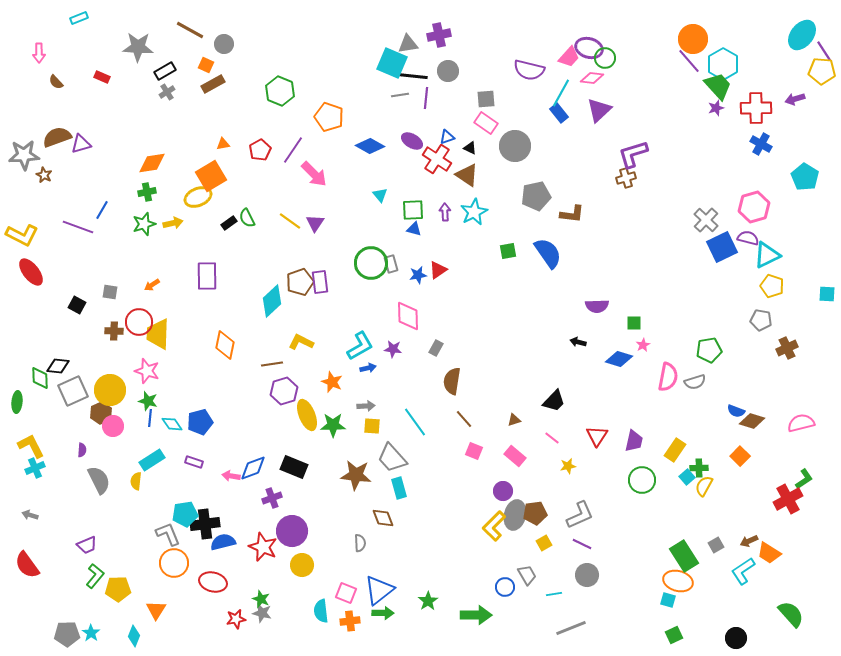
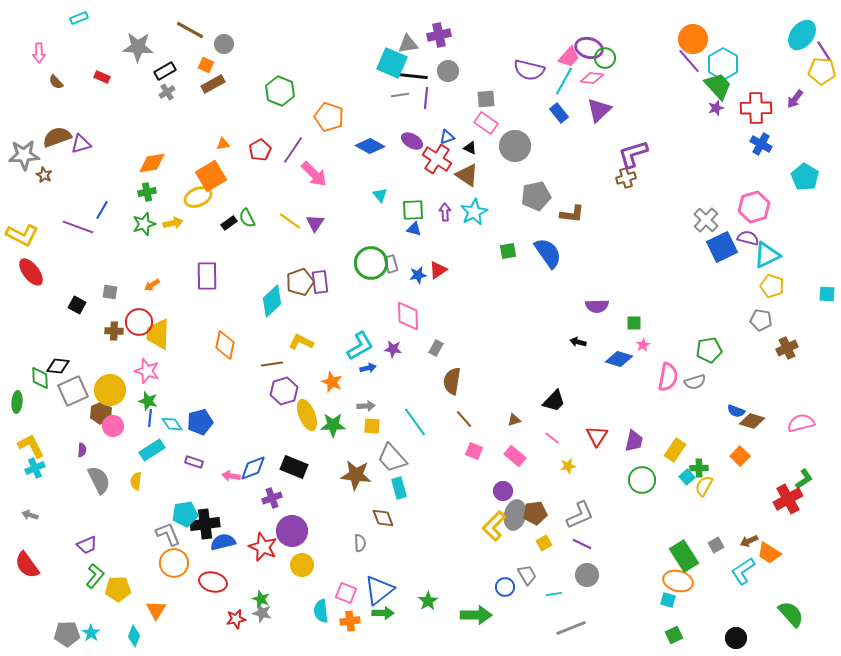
cyan line at (561, 93): moved 3 px right, 12 px up
purple arrow at (795, 99): rotated 36 degrees counterclockwise
cyan rectangle at (152, 460): moved 10 px up
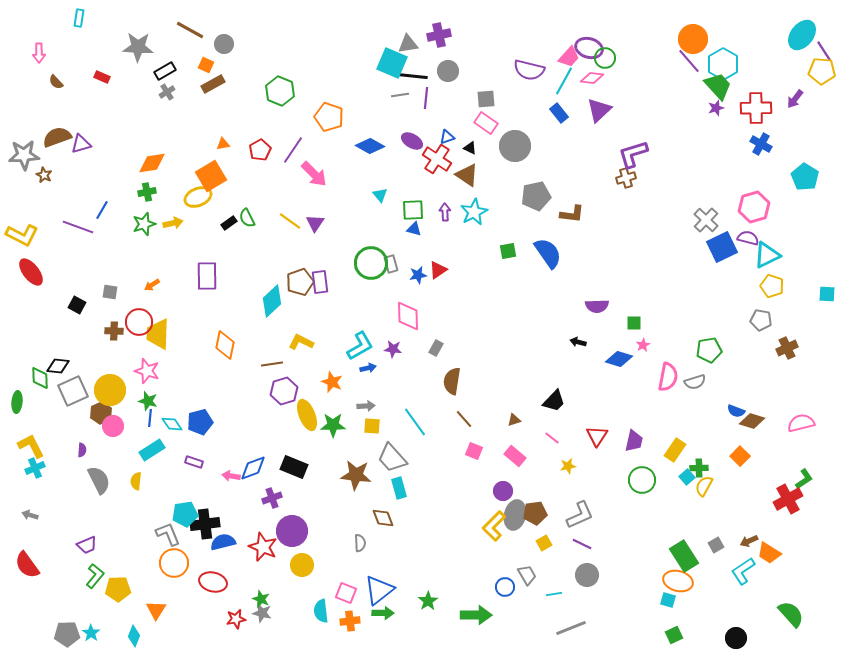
cyan rectangle at (79, 18): rotated 60 degrees counterclockwise
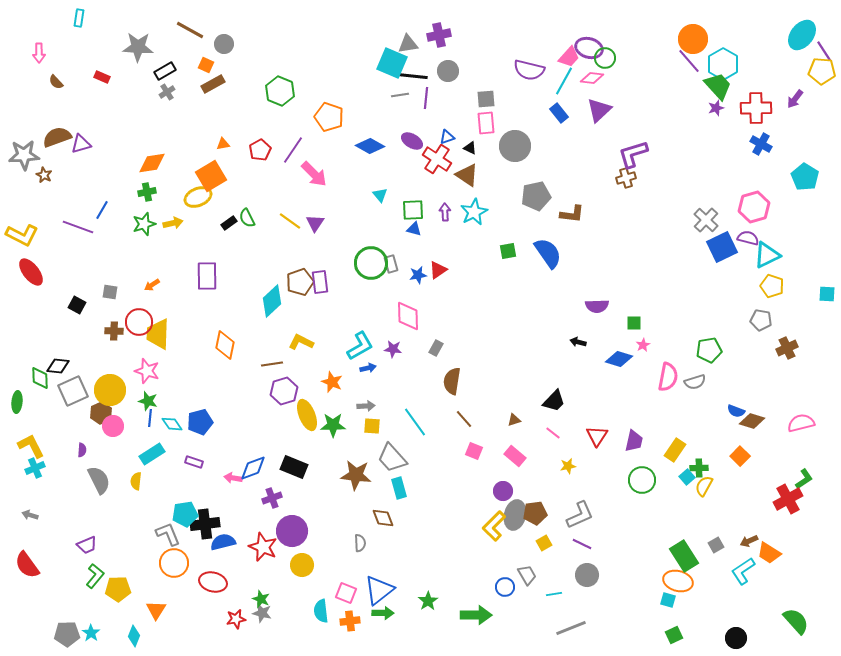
pink rectangle at (486, 123): rotated 50 degrees clockwise
pink line at (552, 438): moved 1 px right, 5 px up
cyan rectangle at (152, 450): moved 4 px down
pink arrow at (231, 476): moved 2 px right, 2 px down
green semicircle at (791, 614): moved 5 px right, 7 px down
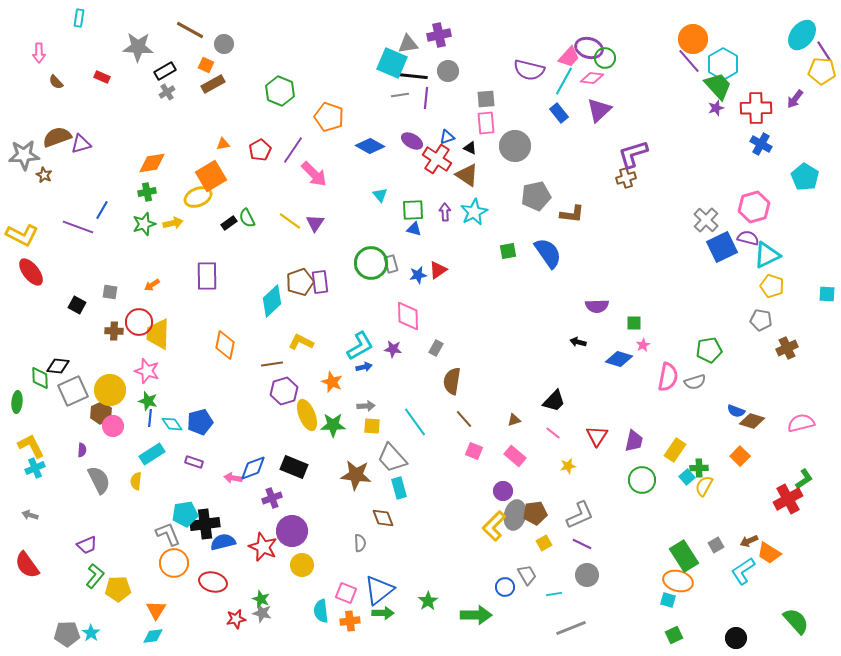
blue arrow at (368, 368): moved 4 px left, 1 px up
cyan diamond at (134, 636): moved 19 px right; rotated 60 degrees clockwise
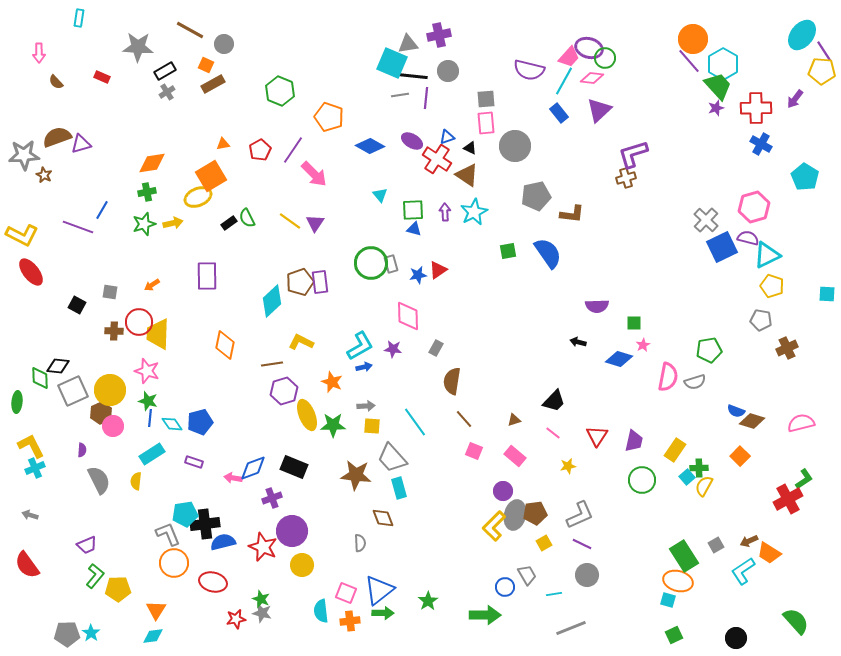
green arrow at (476, 615): moved 9 px right
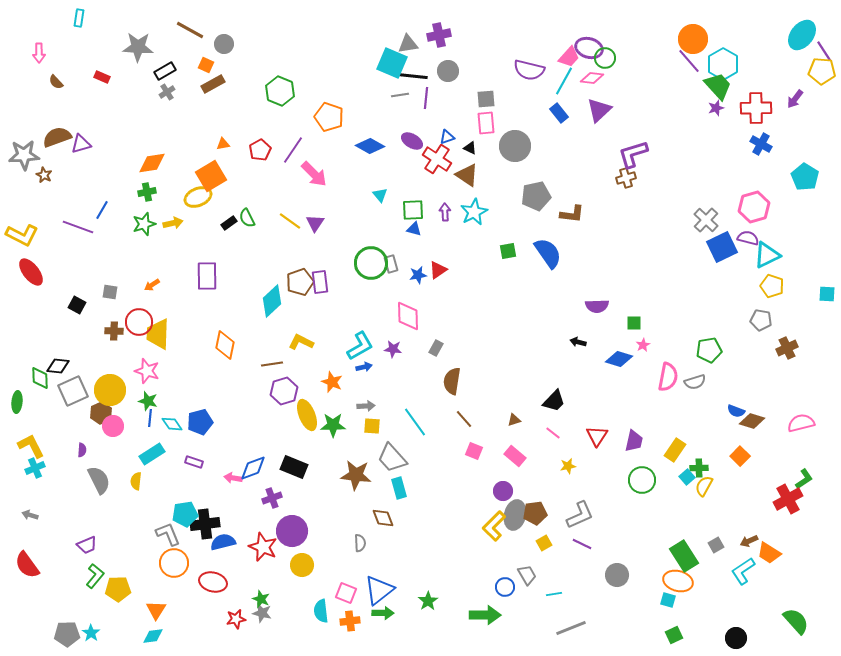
gray circle at (587, 575): moved 30 px right
